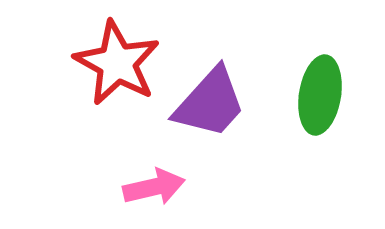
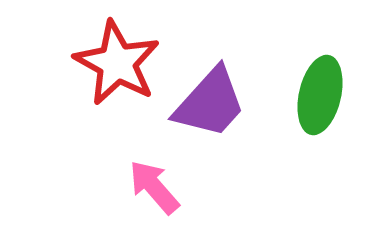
green ellipse: rotated 4 degrees clockwise
pink arrow: rotated 118 degrees counterclockwise
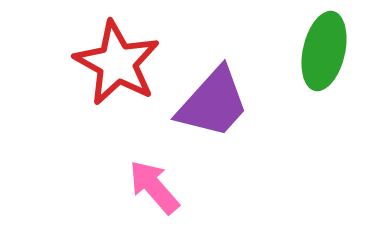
green ellipse: moved 4 px right, 44 px up
purple trapezoid: moved 3 px right
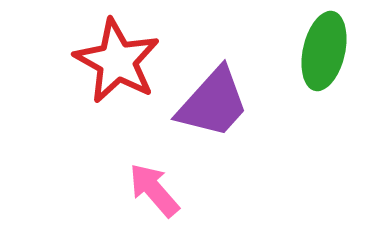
red star: moved 2 px up
pink arrow: moved 3 px down
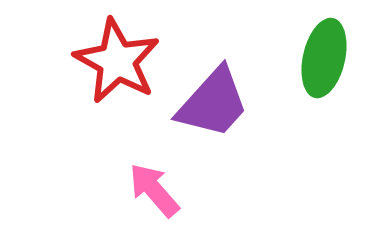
green ellipse: moved 7 px down
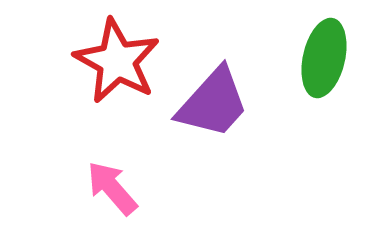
pink arrow: moved 42 px left, 2 px up
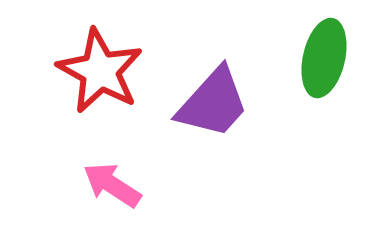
red star: moved 17 px left, 10 px down
pink arrow: moved 3 px up; rotated 16 degrees counterclockwise
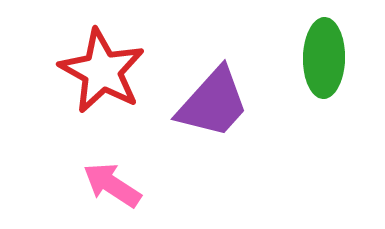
green ellipse: rotated 12 degrees counterclockwise
red star: moved 2 px right
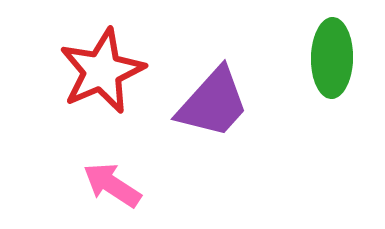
green ellipse: moved 8 px right
red star: rotated 20 degrees clockwise
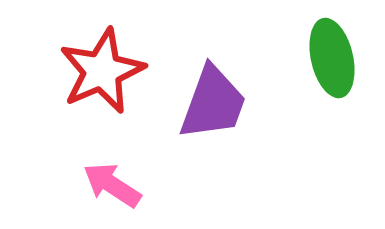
green ellipse: rotated 14 degrees counterclockwise
purple trapezoid: rotated 22 degrees counterclockwise
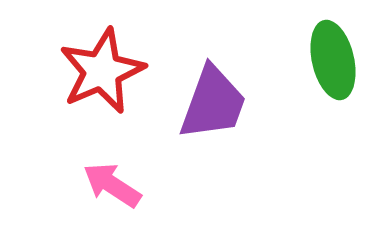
green ellipse: moved 1 px right, 2 px down
